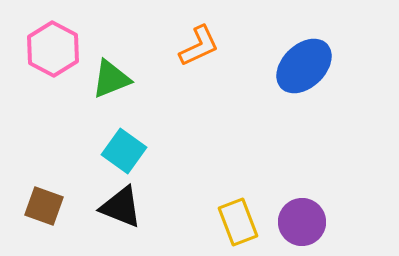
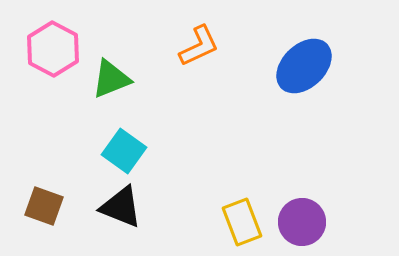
yellow rectangle: moved 4 px right
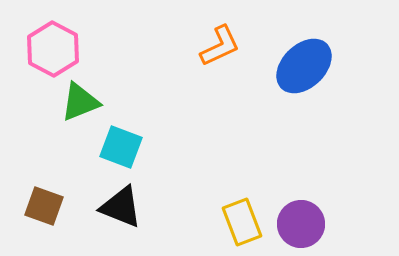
orange L-shape: moved 21 px right
green triangle: moved 31 px left, 23 px down
cyan square: moved 3 px left, 4 px up; rotated 15 degrees counterclockwise
purple circle: moved 1 px left, 2 px down
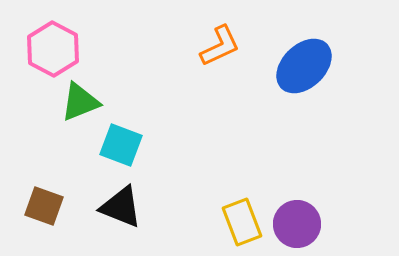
cyan square: moved 2 px up
purple circle: moved 4 px left
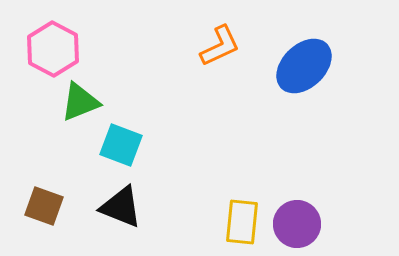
yellow rectangle: rotated 27 degrees clockwise
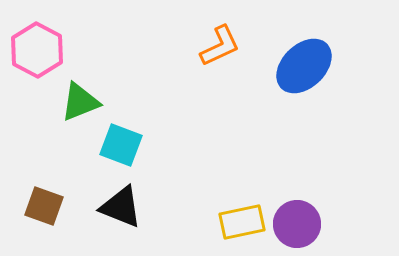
pink hexagon: moved 16 px left, 1 px down
yellow rectangle: rotated 72 degrees clockwise
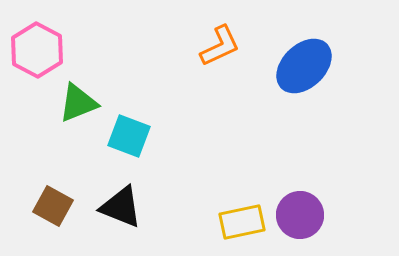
green triangle: moved 2 px left, 1 px down
cyan square: moved 8 px right, 9 px up
brown square: moved 9 px right; rotated 9 degrees clockwise
purple circle: moved 3 px right, 9 px up
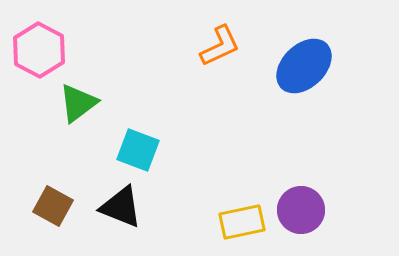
pink hexagon: moved 2 px right
green triangle: rotated 15 degrees counterclockwise
cyan square: moved 9 px right, 14 px down
purple circle: moved 1 px right, 5 px up
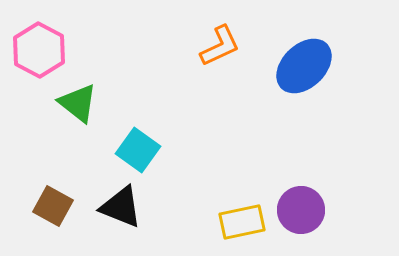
green triangle: rotated 45 degrees counterclockwise
cyan square: rotated 15 degrees clockwise
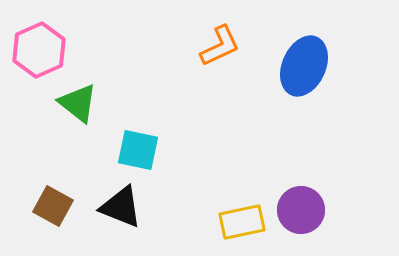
pink hexagon: rotated 8 degrees clockwise
blue ellipse: rotated 22 degrees counterclockwise
cyan square: rotated 24 degrees counterclockwise
